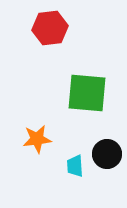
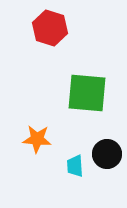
red hexagon: rotated 24 degrees clockwise
orange star: rotated 12 degrees clockwise
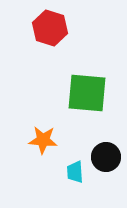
orange star: moved 6 px right, 1 px down
black circle: moved 1 px left, 3 px down
cyan trapezoid: moved 6 px down
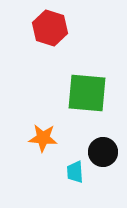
orange star: moved 2 px up
black circle: moved 3 px left, 5 px up
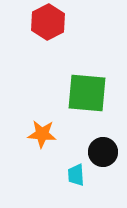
red hexagon: moved 2 px left, 6 px up; rotated 16 degrees clockwise
orange star: moved 1 px left, 4 px up
cyan trapezoid: moved 1 px right, 3 px down
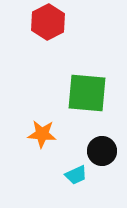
black circle: moved 1 px left, 1 px up
cyan trapezoid: rotated 110 degrees counterclockwise
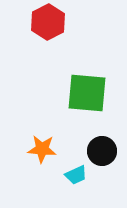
orange star: moved 15 px down
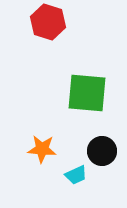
red hexagon: rotated 16 degrees counterclockwise
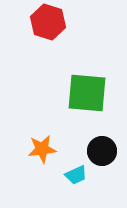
orange star: rotated 12 degrees counterclockwise
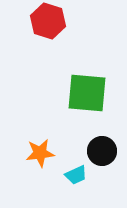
red hexagon: moved 1 px up
orange star: moved 2 px left, 4 px down
